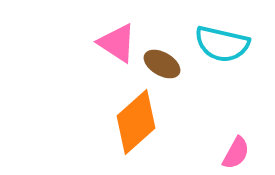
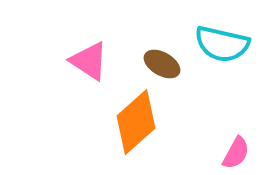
pink triangle: moved 28 px left, 18 px down
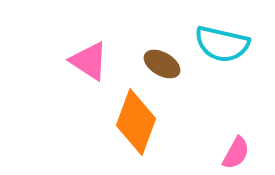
orange diamond: rotated 28 degrees counterclockwise
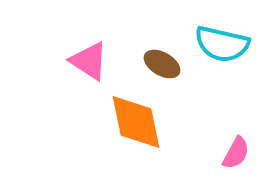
orange diamond: rotated 32 degrees counterclockwise
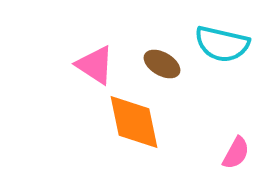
pink triangle: moved 6 px right, 4 px down
orange diamond: moved 2 px left
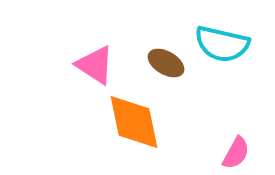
brown ellipse: moved 4 px right, 1 px up
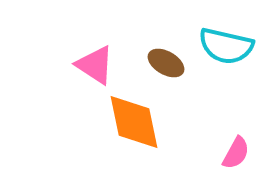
cyan semicircle: moved 4 px right, 2 px down
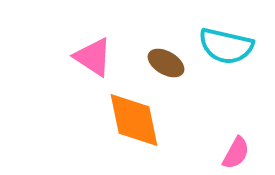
pink triangle: moved 2 px left, 8 px up
orange diamond: moved 2 px up
